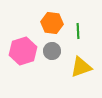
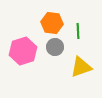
gray circle: moved 3 px right, 4 px up
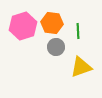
gray circle: moved 1 px right
pink hexagon: moved 25 px up
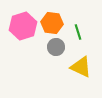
green line: moved 1 px down; rotated 14 degrees counterclockwise
yellow triangle: rotated 45 degrees clockwise
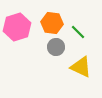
pink hexagon: moved 6 px left, 1 px down
green line: rotated 28 degrees counterclockwise
